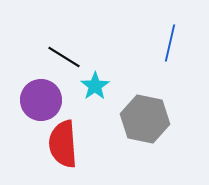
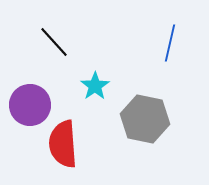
black line: moved 10 px left, 15 px up; rotated 16 degrees clockwise
purple circle: moved 11 px left, 5 px down
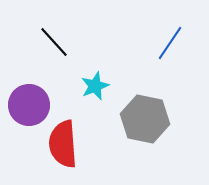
blue line: rotated 21 degrees clockwise
cyan star: rotated 12 degrees clockwise
purple circle: moved 1 px left
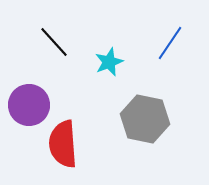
cyan star: moved 14 px right, 24 px up
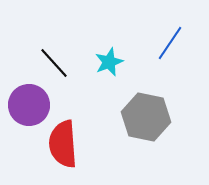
black line: moved 21 px down
gray hexagon: moved 1 px right, 2 px up
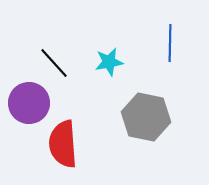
blue line: rotated 33 degrees counterclockwise
cyan star: rotated 12 degrees clockwise
purple circle: moved 2 px up
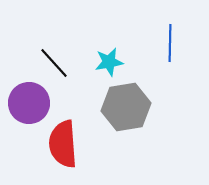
gray hexagon: moved 20 px left, 10 px up; rotated 21 degrees counterclockwise
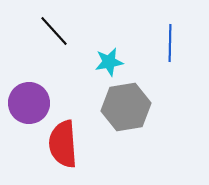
black line: moved 32 px up
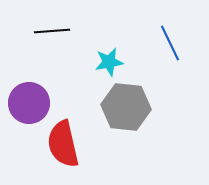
black line: moved 2 px left; rotated 52 degrees counterclockwise
blue line: rotated 27 degrees counterclockwise
gray hexagon: rotated 15 degrees clockwise
red semicircle: rotated 9 degrees counterclockwise
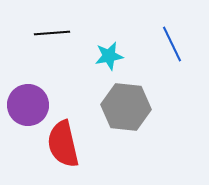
black line: moved 2 px down
blue line: moved 2 px right, 1 px down
cyan star: moved 6 px up
purple circle: moved 1 px left, 2 px down
